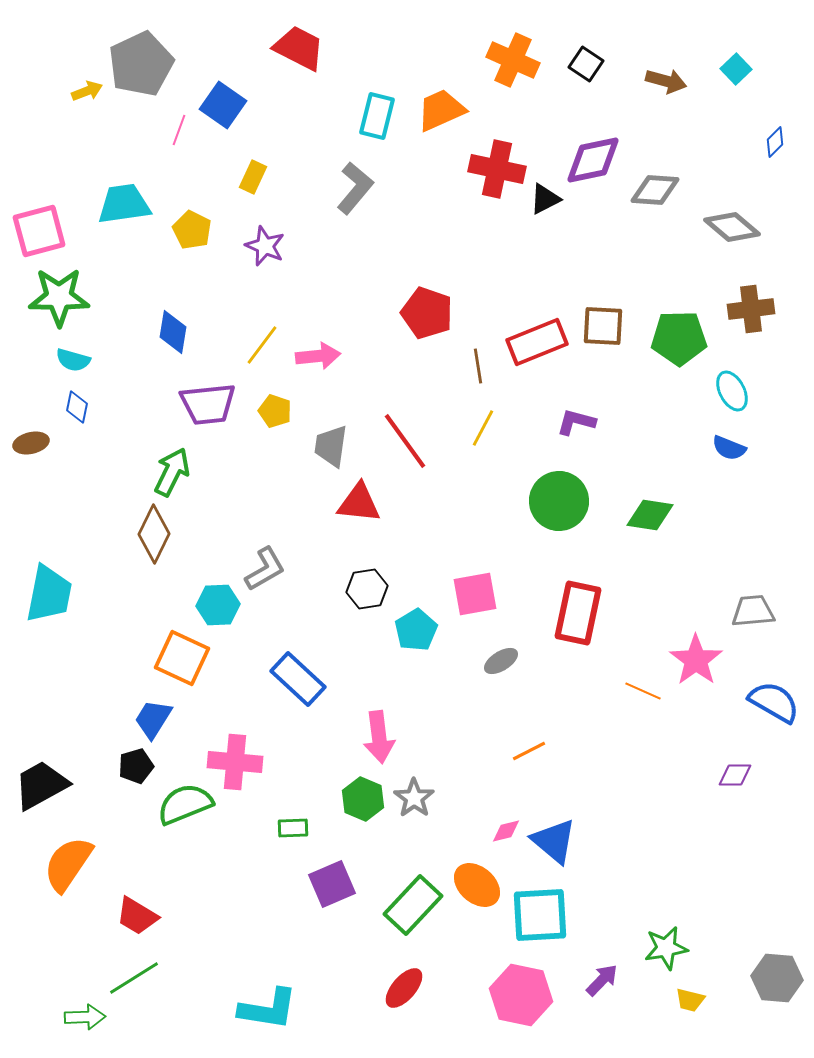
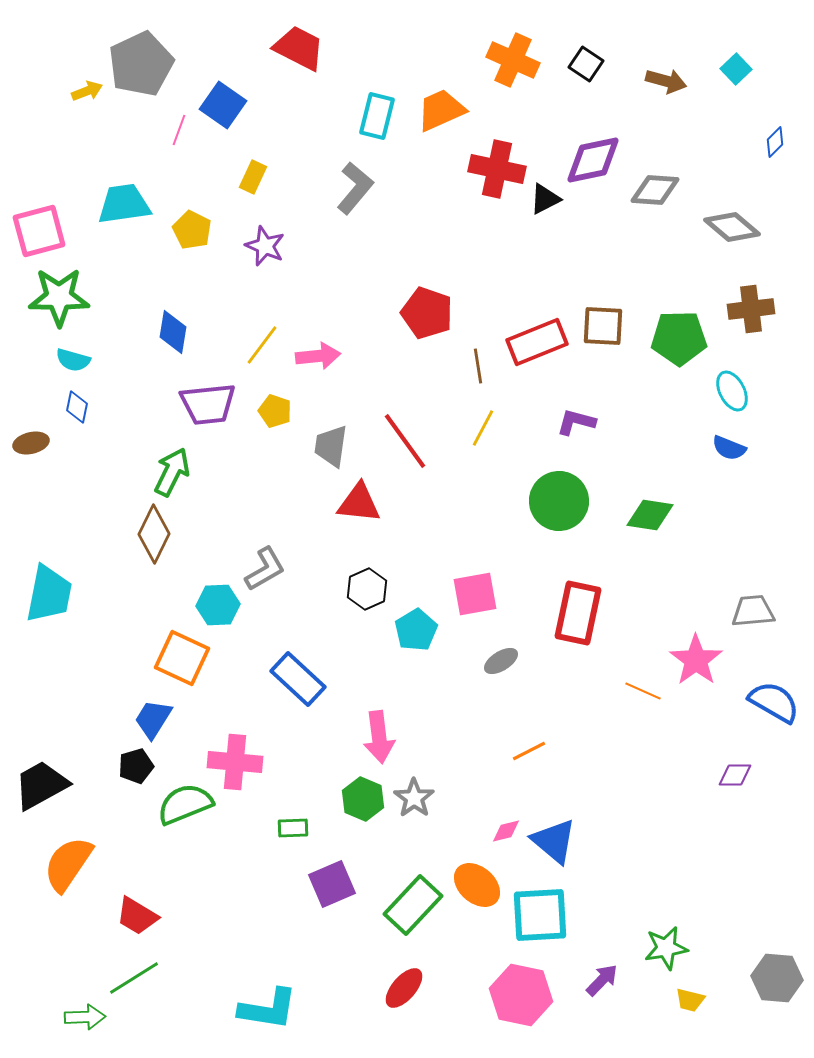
black hexagon at (367, 589): rotated 15 degrees counterclockwise
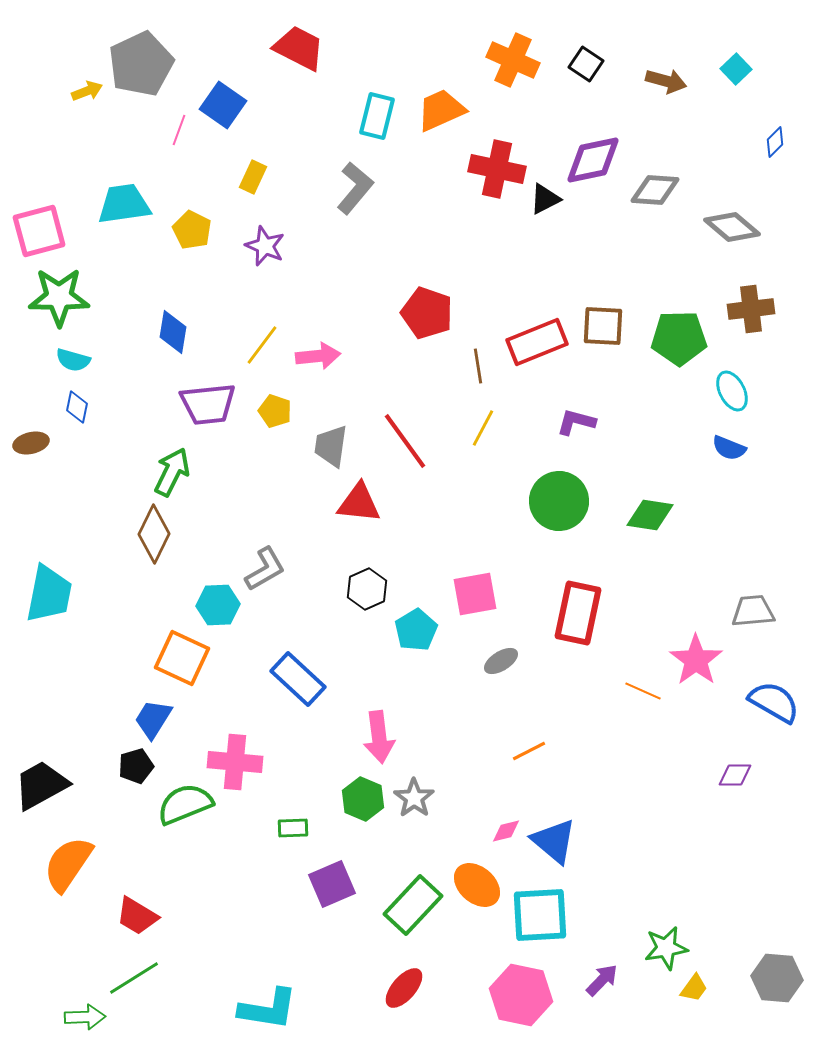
yellow trapezoid at (690, 1000): moved 4 px right, 12 px up; rotated 68 degrees counterclockwise
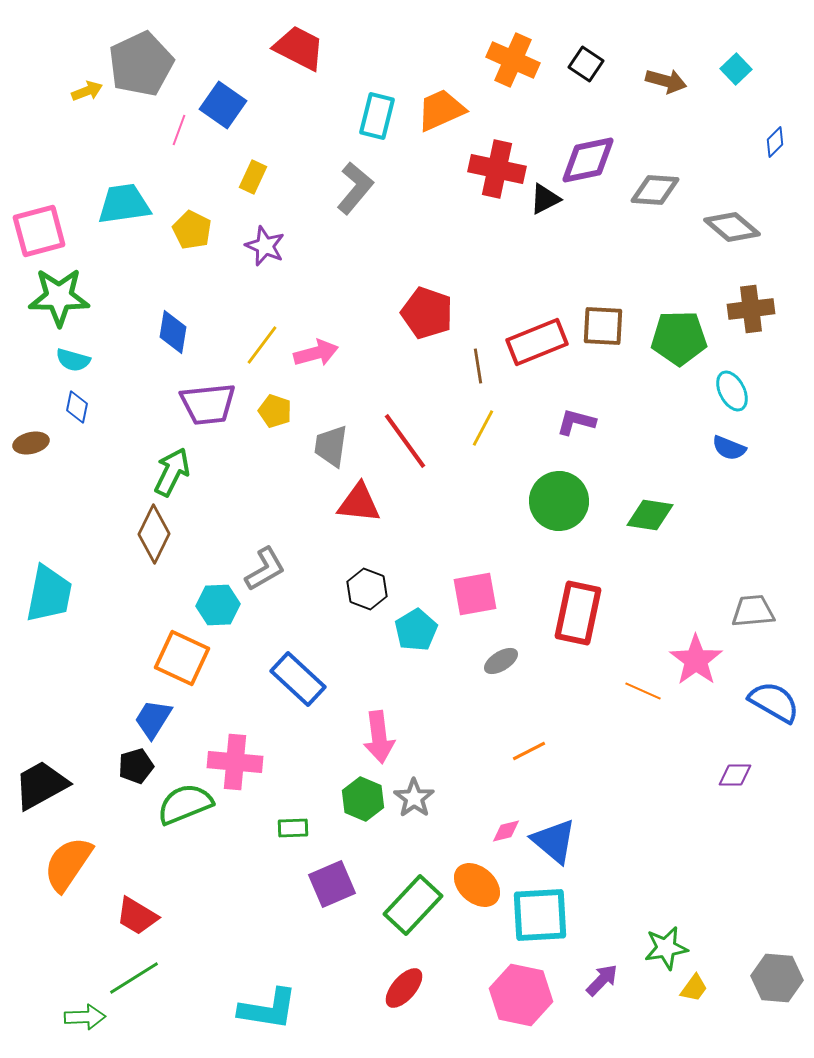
purple diamond at (593, 160): moved 5 px left
pink arrow at (318, 356): moved 2 px left, 3 px up; rotated 9 degrees counterclockwise
black hexagon at (367, 589): rotated 15 degrees counterclockwise
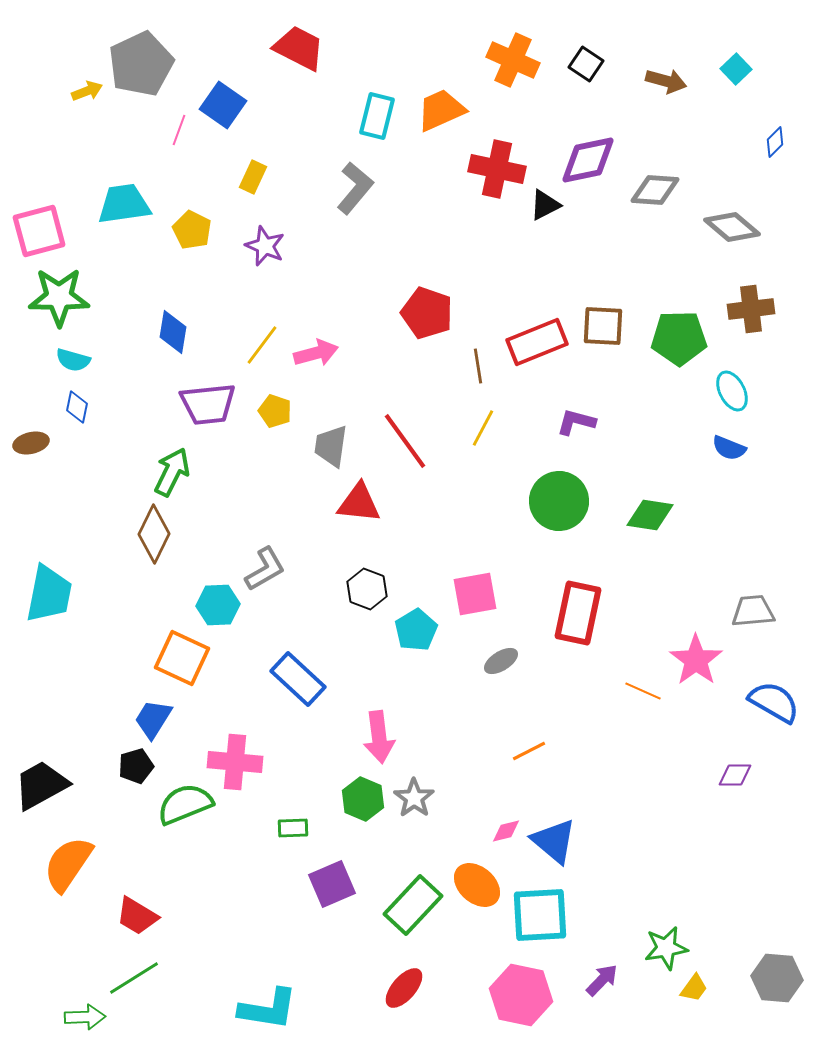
black triangle at (545, 199): moved 6 px down
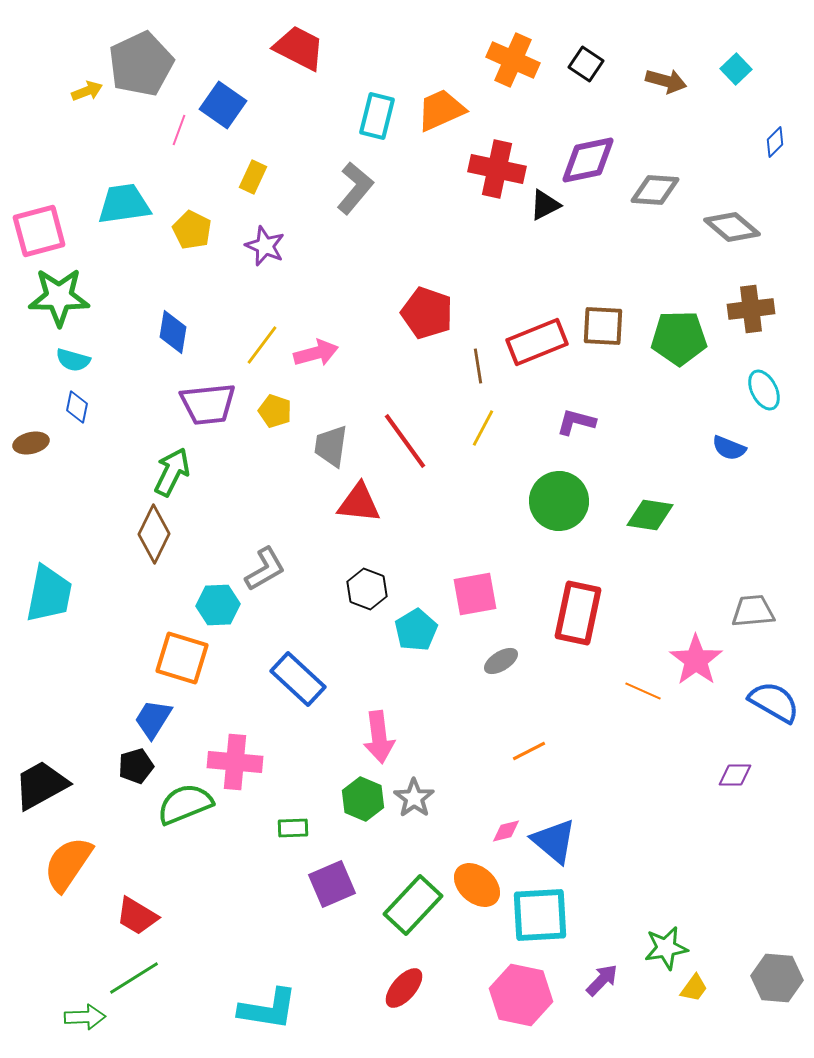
cyan ellipse at (732, 391): moved 32 px right, 1 px up
orange square at (182, 658): rotated 8 degrees counterclockwise
